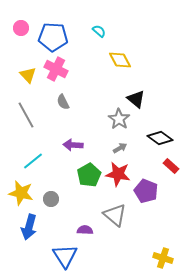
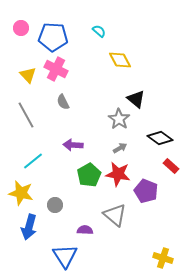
gray circle: moved 4 px right, 6 px down
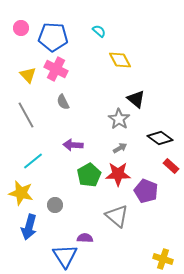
red star: rotated 10 degrees counterclockwise
gray triangle: moved 2 px right, 1 px down
purple semicircle: moved 8 px down
yellow cross: moved 1 px down
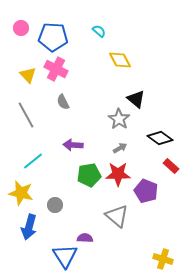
green pentagon: rotated 20 degrees clockwise
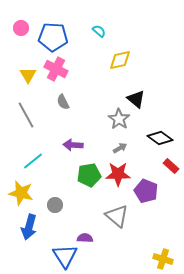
yellow diamond: rotated 75 degrees counterclockwise
yellow triangle: rotated 12 degrees clockwise
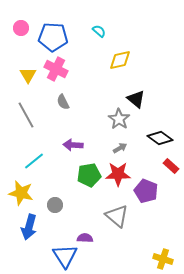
cyan line: moved 1 px right
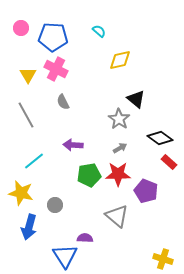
red rectangle: moved 2 px left, 4 px up
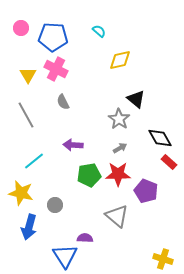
black diamond: rotated 25 degrees clockwise
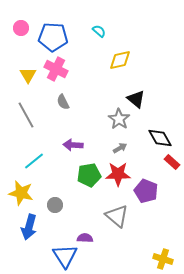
red rectangle: moved 3 px right
